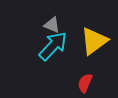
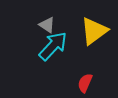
gray triangle: moved 5 px left; rotated 12 degrees clockwise
yellow triangle: moved 10 px up
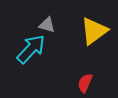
gray triangle: rotated 18 degrees counterclockwise
cyan arrow: moved 22 px left, 3 px down
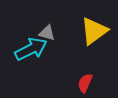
gray triangle: moved 8 px down
cyan arrow: rotated 20 degrees clockwise
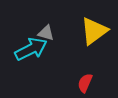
gray triangle: moved 1 px left
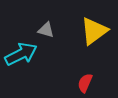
gray triangle: moved 3 px up
cyan arrow: moved 10 px left, 5 px down
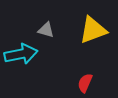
yellow triangle: moved 1 px left, 1 px up; rotated 16 degrees clockwise
cyan arrow: rotated 16 degrees clockwise
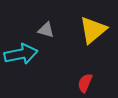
yellow triangle: rotated 20 degrees counterclockwise
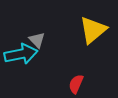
gray triangle: moved 9 px left, 10 px down; rotated 30 degrees clockwise
red semicircle: moved 9 px left, 1 px down
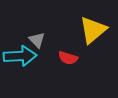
cyan arrow: moved 1 px left, 2 px down; rotated 8 degrees clockwise
red semicircle: moved 8 px left, 26 px up; rotated 96 degrees counterclockwise
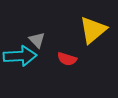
red semicircle: moved 1 px left, 1 px down
